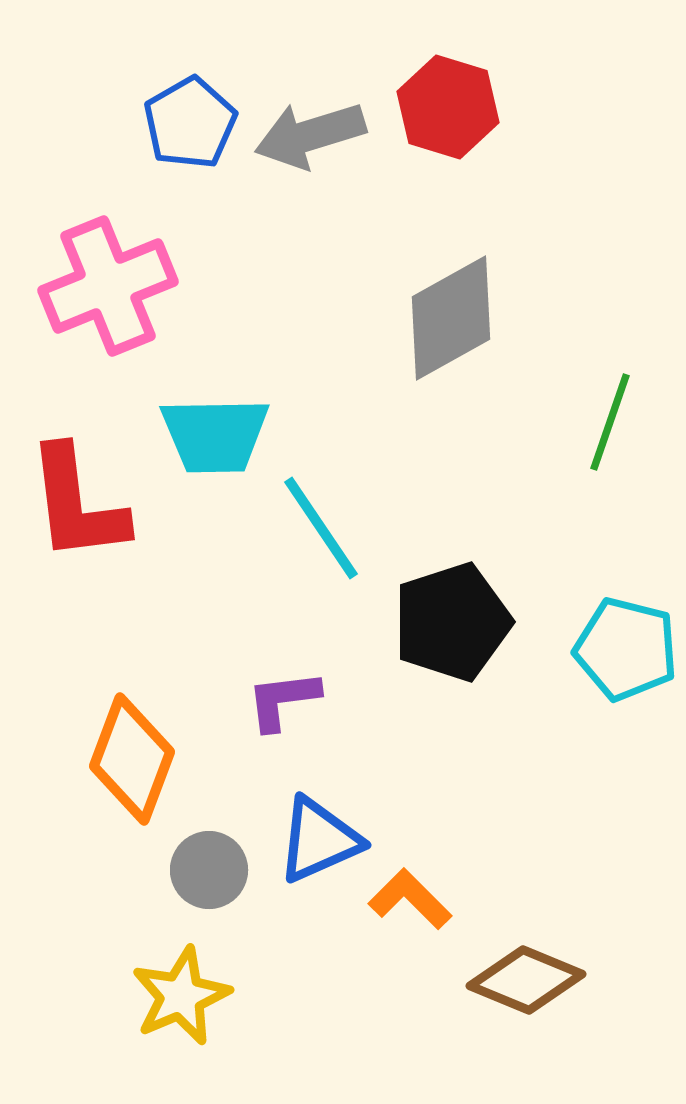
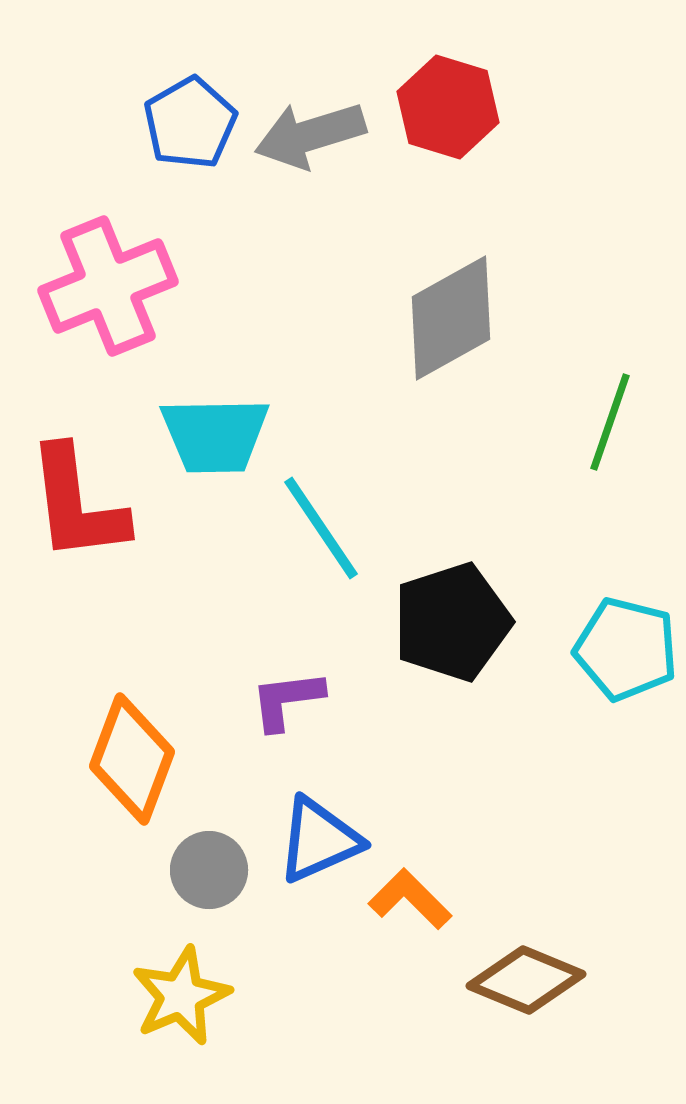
purple L-shape: moved 4 px right
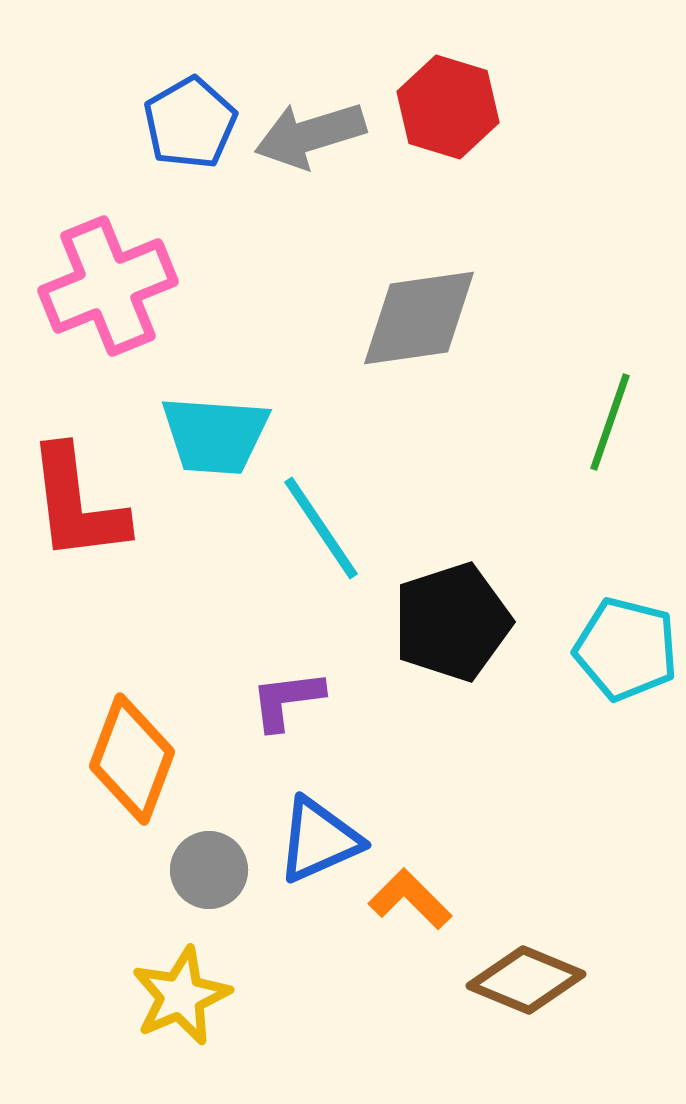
gray diamond: moved 32 px left; rotated 21 degrees clockwise
cyan trapezoid: rotated 5 degrees clockwise
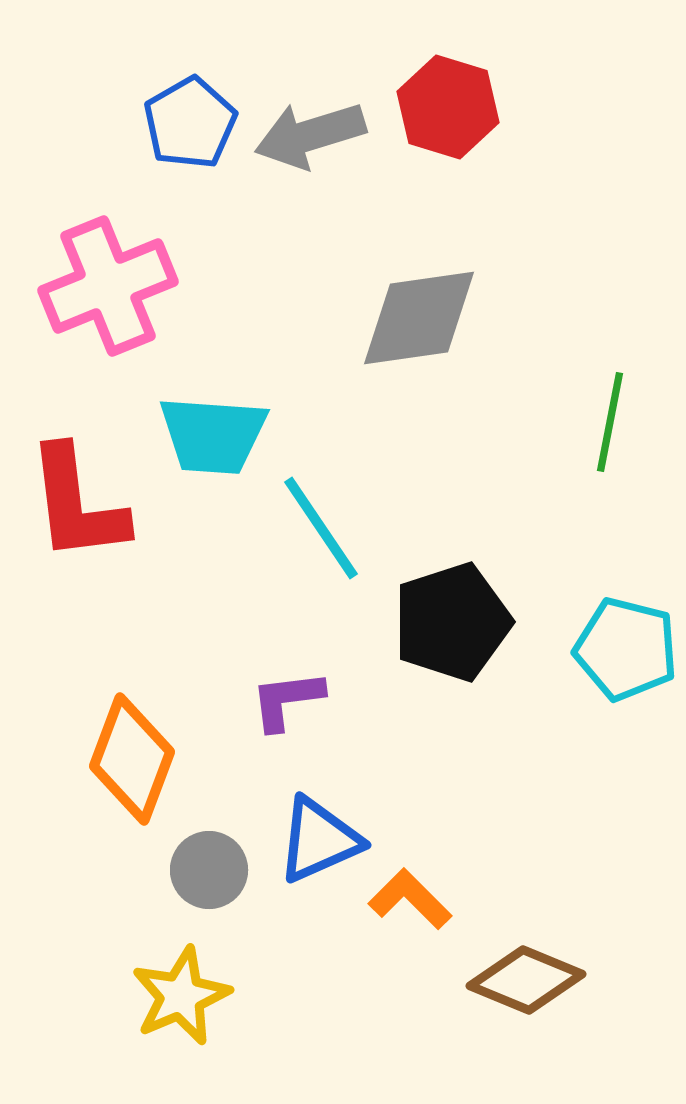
green line: rotated 8 degrees counterclockwise
cyan trapezoid: moved 2 px left
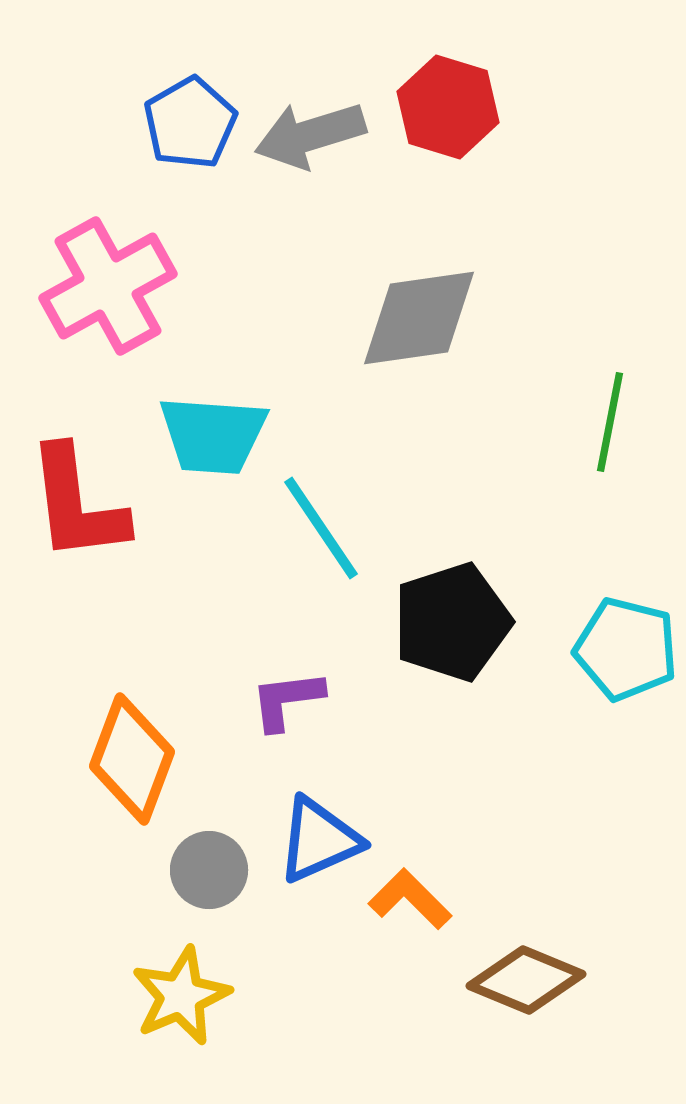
pink cross: rotated 7 degrees counterclockwise
